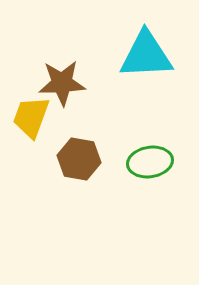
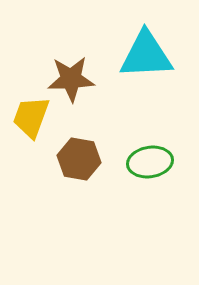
brown star: moved 9 px right, 4 px up
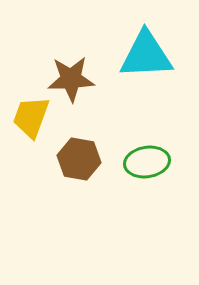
green ellipse: moved 3 px left
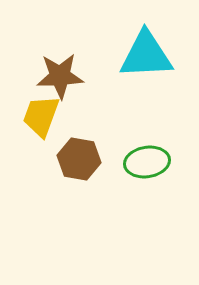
brown star: moved 11 px left, 3 px up
yellow trapezoid: moved 10 px right, 1 px up
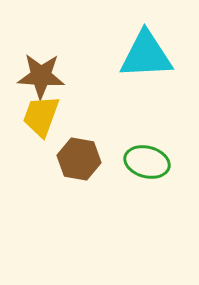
brown star: moved 19 px left; rotated 6 degrees clockwise
green ellipse: rotated 24 degrees clockwise
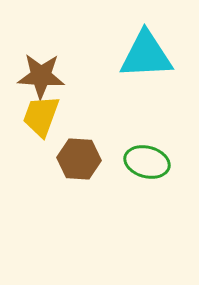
brown hexagon: rotated 6 degrees counterclockwise
